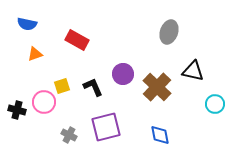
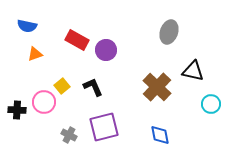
blue semicircle: moved 2 px down
purple circle: moved 17 px left, 24 px up
yellow square: rotated 21 degrees counterclockwise
cyan circle: moved 4 px left
black cross: rotated 12 degrees counterclockwise
purple square: moved 2 px left
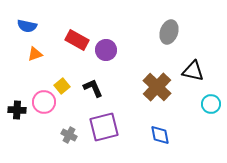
black L-shape: moved 1 px down
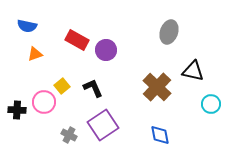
purple square: moved 1 px left, 2 px up; rotated 20 degrees counterclockwise
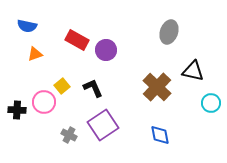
cyan circle: moved 1 px up
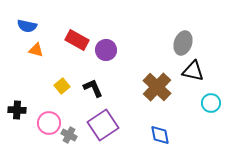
gray ellipse: moved 14 px right, 11 px down
orange triangle: moved 1 px right, 4 px up; rotated 35 degrees clockwise
pink circle: moved 5 px right, 21 px down
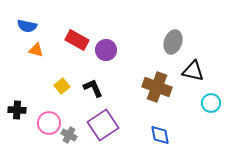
gray ellipse: moved 10 px left, 1 px up
brown cross: rotated 24 degrees counterclockwise
